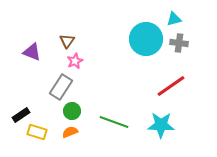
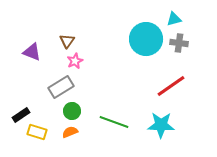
gray rectangle: rotated 25 degrees clockwise
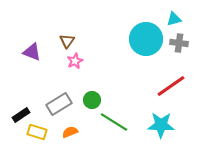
gray rectangle: moved 2 px left, 17 px down
green circle: moved 20 px right, 11 px up
green line: rotated 12 degrees clockwise
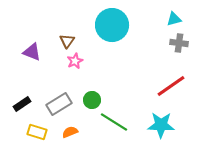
cyan circle: moved 34 px left, 14 px up
black rectangle: moved 1 px right, 11 px up
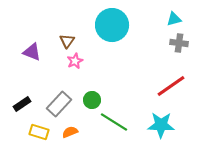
gray rectangle: rotated 15 degrees counterclockwise
yellow rectangle: moved 2 px right
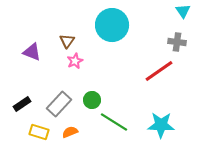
cyan triangle: moved 9 px right, 8 px up; rotated 49 degrees counterclockwise
gray cross: moved 2 px left, 1 px up
red line: moved 12 px left, 15 px up
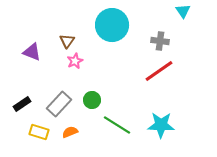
gray cross: moved 17 px left, 1 px up
green line: moved 3 px right, 3 px down
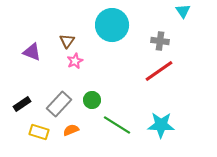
orange semicircle: moved 1 px right, 2 px up
